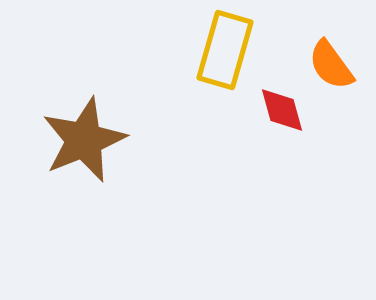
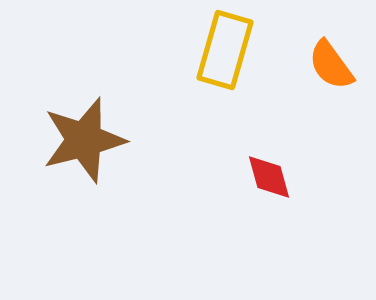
red diamond: moved 13 px left, 67 px down
brown star: rotated 8 degrees clockwise
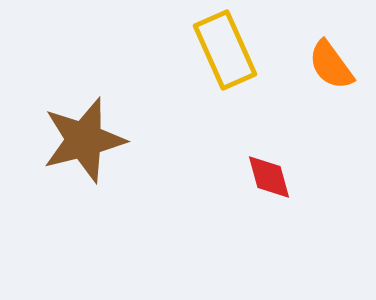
yellow rectangle: rotated 40 degrees counterclockwise
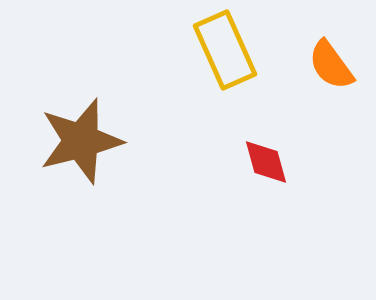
brown star: moved 3 px left, 1 px down
red diamond: moved 3 px left, 15 px up
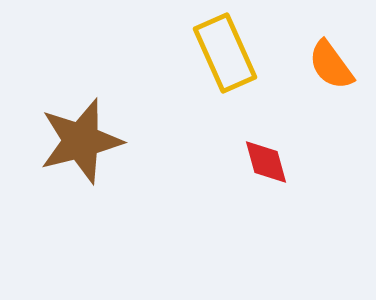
yellow rectangle: moved 3 px down
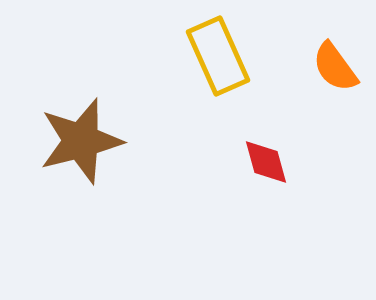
yellow rectangle: moved 7 px left, 3 px down
orange semicircle: moved 4 px right, 2 px down
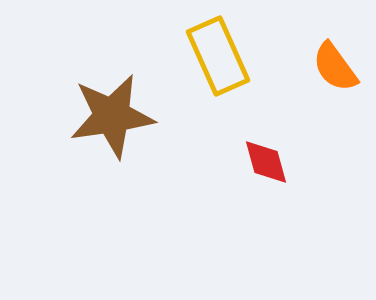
brown star: moved 31 px right, 25 px up; rotated 6 degrees clockwise
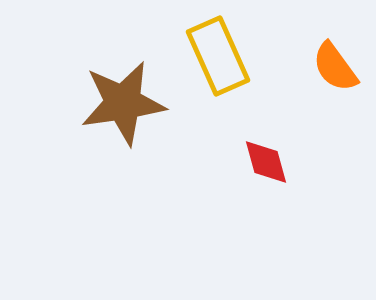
brown star: moved 11 px right, 13 px up
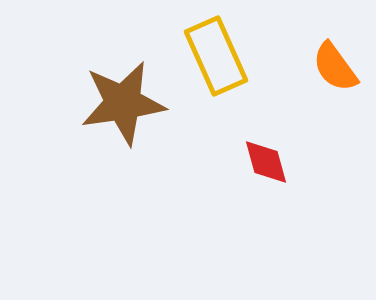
yellow rectangle: moved 2 px left
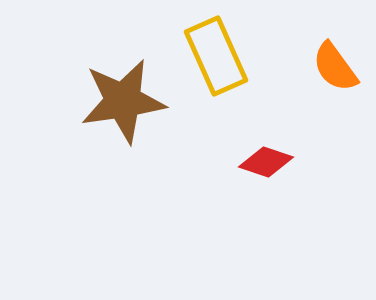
brown star: moved 2 px up
red diamond: rotated 56 degrees counterclockwise
